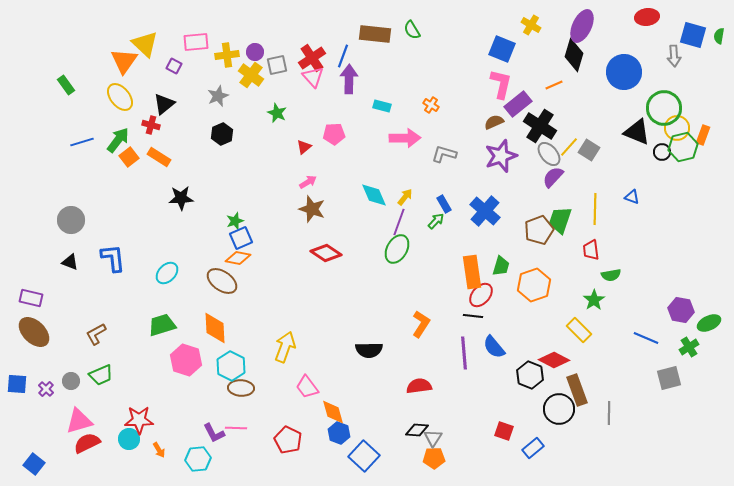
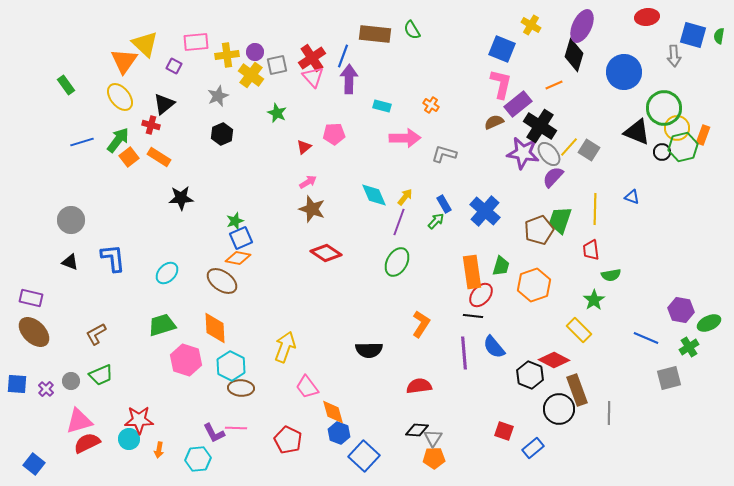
purple star at (501, 156): moved 22 px right, 3 px up; rotated 28 degrees clockwise
green ellipse at (397, 249): moved 13 px down
orange arrow at (159, 450): rotated 42 degrees clockwise
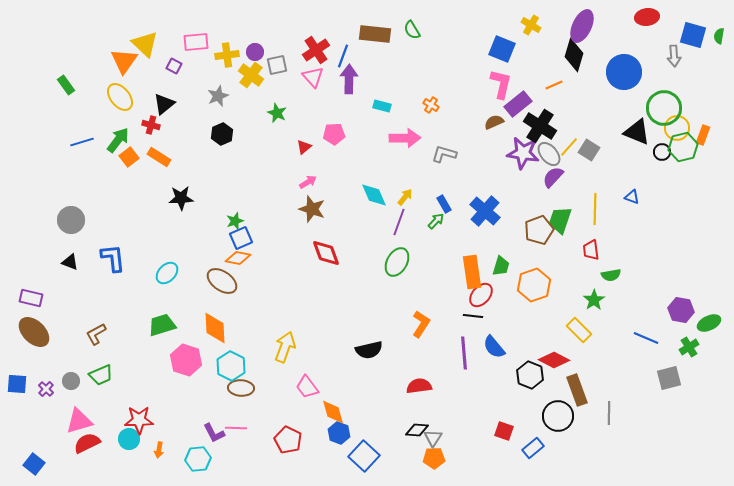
red cross at (312, 58): moved 4 px right, 8 px up
red diamond at (326, 253): rotated 36 degrees clockwise
black semicircle at (369, 350): rotated 12 degrees counterclockwise
black circle at (559, 409): moved 1 px left, 7 px down
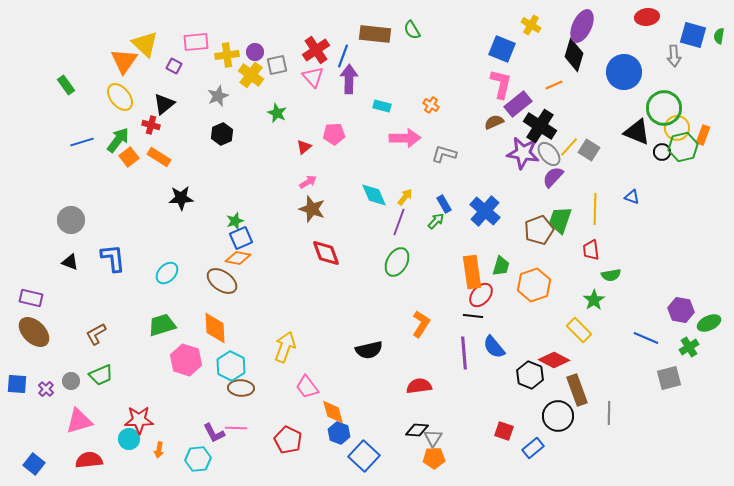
red semicircle at (87, 443): moved 2 px right, 17 px down; rotated 20 degrees clockwise
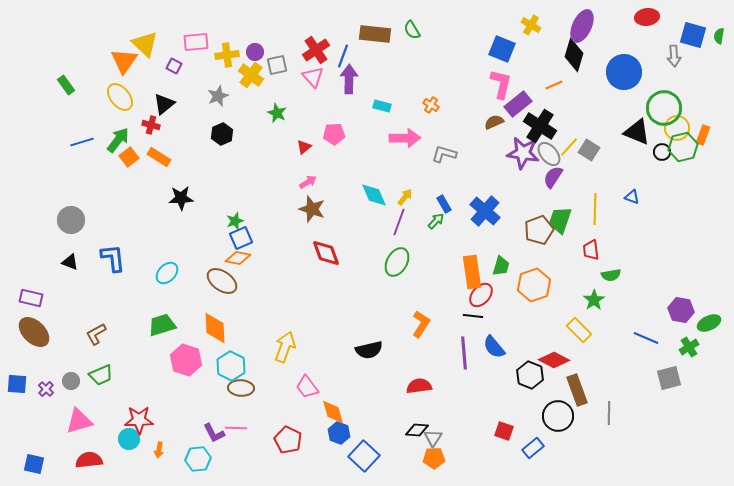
purple semicircle at (553, 177): rotated 10 degrees counterclockwise
blue square at (34, 464): rotated 25 degrees counterclockwise
